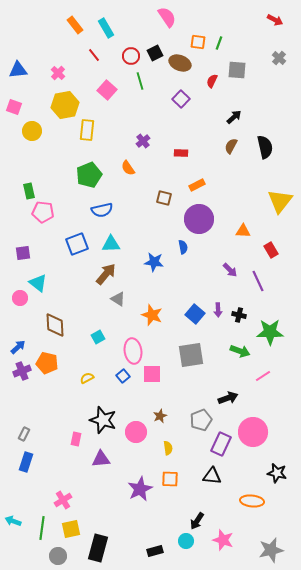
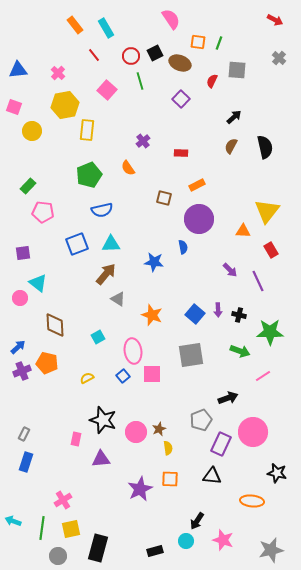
pink semicircle at (167, 17): moved 4 px right, 2 px down
green rectangle at (29, 191): moved 1 px left, 5 px up; rotated 56 degrees clockwise
yellow triangle at (280, 201): moved 13 px left, 10 px down
brown star at (160, 416): moved 1 px left, 13 px down
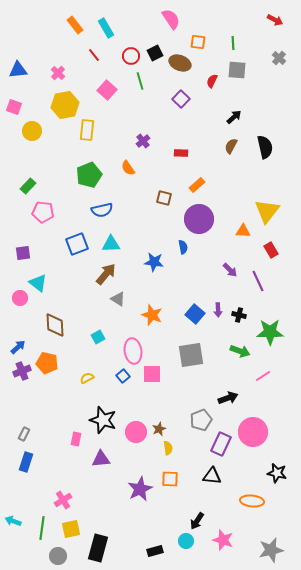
green line at (219, 43): moved 14 px right; rotated 24 degrees counterclockwise
orange rectangle at (197, 185): rotated 14 degrees counterclockwise
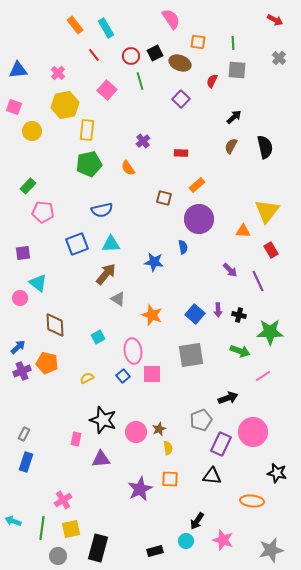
green pentagon at (89, 175): moved 11 px up; rotated 10 degrees clockwise
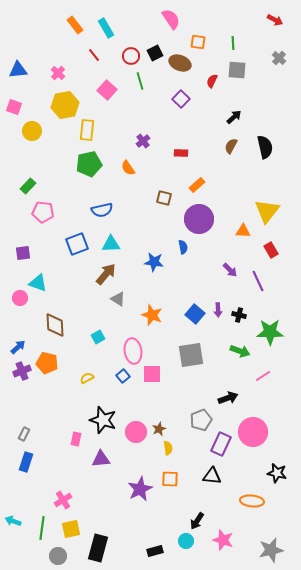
cyan triangle at (38, 283): rotated 18 degrees counterclockwise
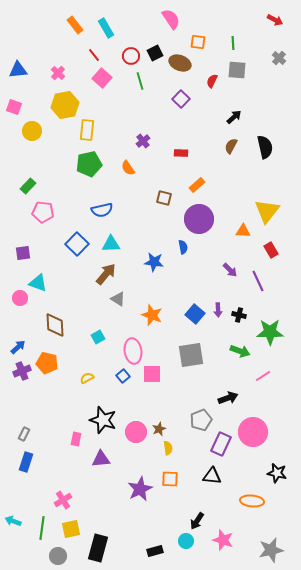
pink square at (107, 90): moved 5 px left, 12 px up
blue square at (77, 244): rotated 25 degrees counterclockwise
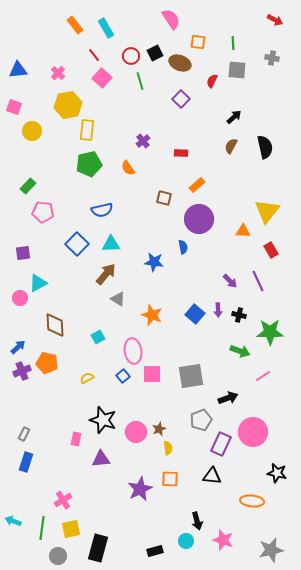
gray cross at (279, 58): moved 7 px left; rotated 32 degrees counterclockwise
yellow hexagon at (65, 105): moved 3 px right
purple arrow at (230, 270): moved 11 px down
cyan triangle at (38, 283): rotated 48 degrees counterclockwise
gray square at (191, 355): moved 21 px down
black arrow at (197, 521): rotated 48 degrees counterclockwise
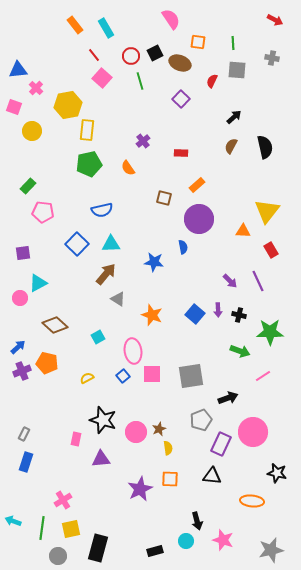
pink cross at (58, 73): moved 22 px left, 15 px down
brown diamond at (55, 325): rotated 45 degrees counterclockwise
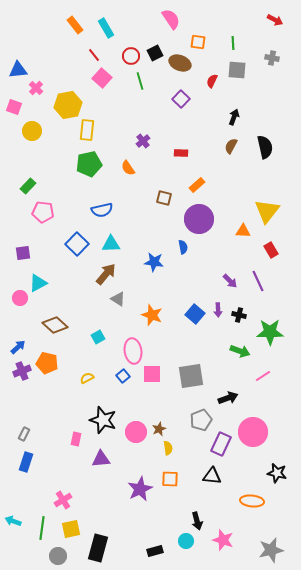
black arrow at (234, 117): rotated 28 degrees counterclockwise
